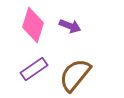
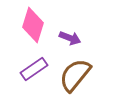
purple arrow: moved 12 px down
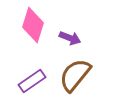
purple rectangle: moved 2 px left, 12 px down
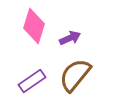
pink diamond: moved 1 px right, 1 px down
purple arrow: rotated 45 degrees counterclockwise
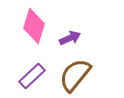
purple rectangle: moved 5 px up; rotated 8 degrees counterclockwise
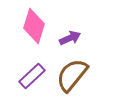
brown semicircle: moved 3 px left
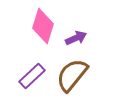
pink diamond: moved 9 px right
purple arrow: moved 6 px right
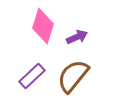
purple arrow: moved 1 px right, 1 px up
brown semicircle: moved 1 px right, 1 px down
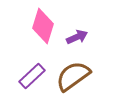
brown semicircle: rotated 15 degrees clockwise
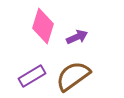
purple rectangle: rotated 12 degrees clockwise
